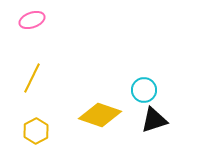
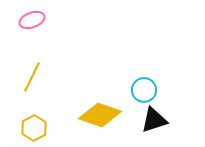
yellow line: moved 1 px up
yellow hexagon: moved 2 px left, 3 px up
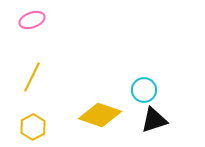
yellow hexagon: moved 1 px left, 1 px up
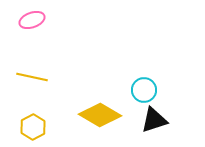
yellow line: rotated 76 degrees clockwise
yellow diamond: rotated 12 degrees clockwise
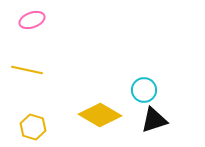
yellow line: moved 5 px left, 7 px up
yellow hexagon: rotated 15 degrees counterclockwise
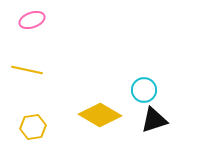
yellow hexagon: rotated 25 degrees counterclockwise
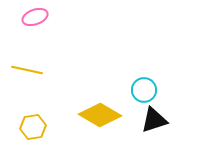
pink ellipse: moved 3 px right, 3 px up
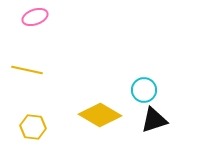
yellow hexagon: rotated 15 degrees clockwise
